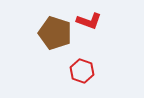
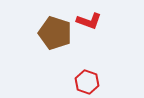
red hexagon: moved 5 px right, 11 px down
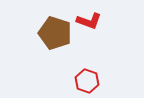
red hexagon: moved 1 px up
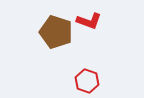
brown pentagon: moved 1 px right, 1 px up
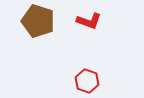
brown pentagon: moved 18 px left, 11 px up
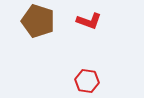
red hexagon: rotated 10 degrees counterclockwise
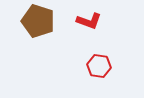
red hexagon: moved 12 px right, 15 px up
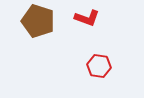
red L-shape: moved 2 px left, 3 px up
